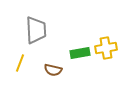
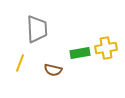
gray trapezoid: moved 1 px right, 1 px up
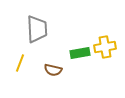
yellow cross: moved 1 px left, 1 px up
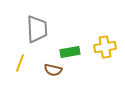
green rectangle: moved 10 px left, 1 px up
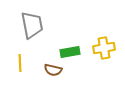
gray trapezoid: moved 5 px left, 4 px up; rotated 8 degrees counterclockwise
yellow cross: moved 1 px left, 1 px down
yellow line: rotated 24 degrees counterclockwise
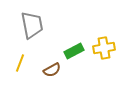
green rectangle: moved 4 px right, 1 px up; rotated 18 degrees counterclockwise
yellow line: rotated 24 degrees clockwise
brown semicircle: moved 1 px left; rotated 42 degrees counterclockwise
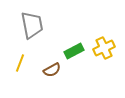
yellow cross: rotated 15 degrees counterclockwise
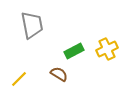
yellow cross: moved 3 px right, 1 px down
yellow line: moved 1 px left, 16 px down; rotated 24 degrees clockwise
brown semicircle: moved 7 px right, 4 px down; rotated 120 degrees counterclockwise
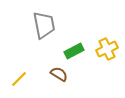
gray trapezoid: moved 12 px right
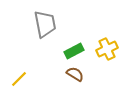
gray trapezoid: moved 1 px right, 1 px up
brown semicircle: moved 16 px right
